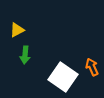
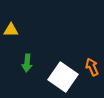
yellow triangle: moved 6 px left; rotated 28 degrees clockwise
green arrow: moved 2 px right, 8 px down
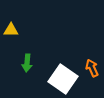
orange arrow: moved 1 px down
white square: moved 2 px down
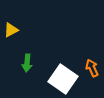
yellow triangle: rotated 28 degrees counterclockwise
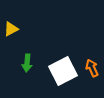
yellow triangle: moved 1 px up
white square: moved 8 px up; rotated 28 degrees clockwise
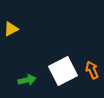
green arrow: moved 17 px down; rotated 108 degrees counterclockwise
orange arrow: moved 2 px down
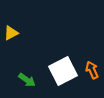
yellow triangle: moved 4 px down
green arrow: rotated 48 degrees clockwise
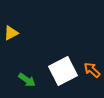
orange arrow: rotated 24 degrees counterclockwise
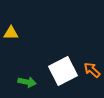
yellow triangle: rotated 28 degrees clockwise
green arrow: moved 2 px down; rotated 24 degrees counterclockwise
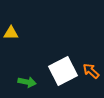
orange arrow: moved 1 px left, 1 px down
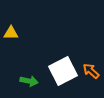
green arrow: moved 2 px right, 1 px up
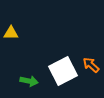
orange arrow: moved 6 px up
